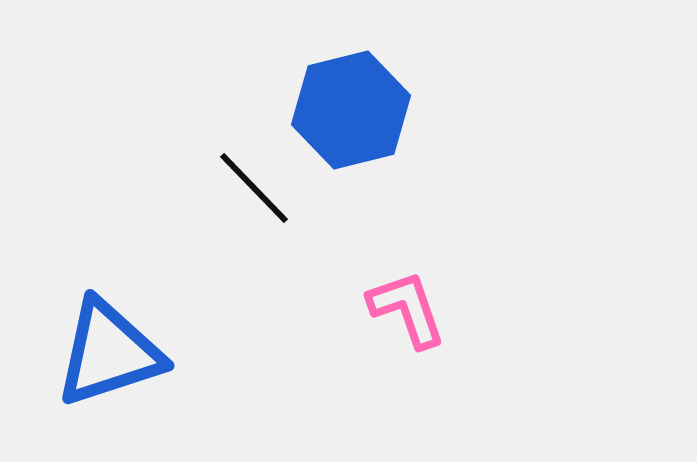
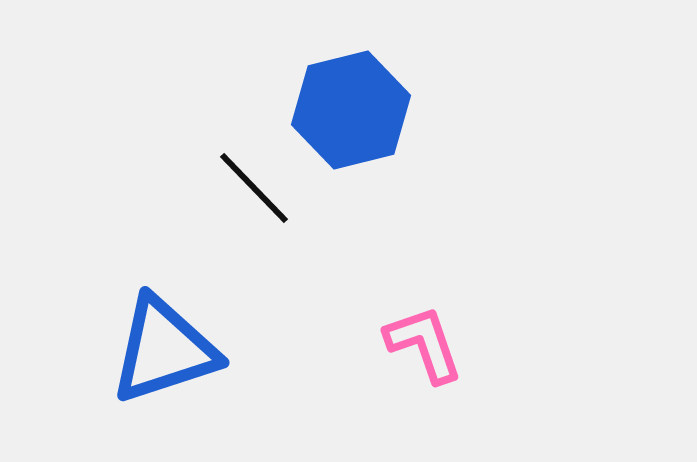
pink L-shape: moved 17 px right, 35 px down
blue triangle: moved 55 px right, 3 px up
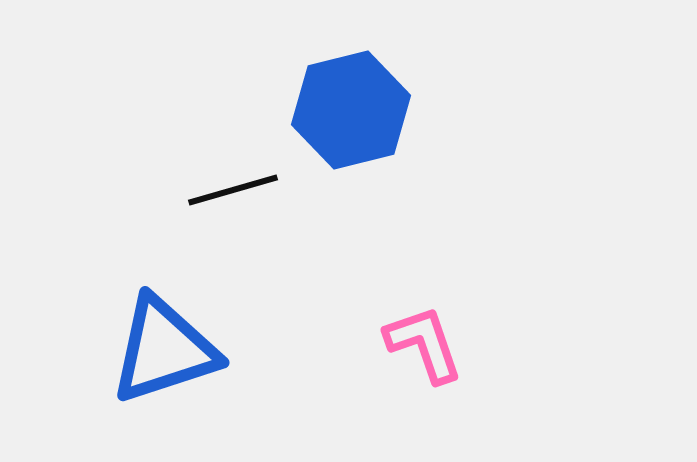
black line: moved 21 px left, 2 px down; rotated 62 degrees counterclockwise
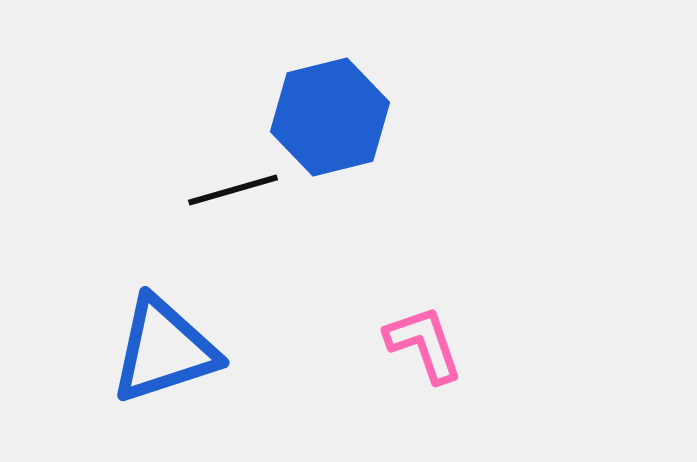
blue hexagon: moved 21 px left, 7 px down
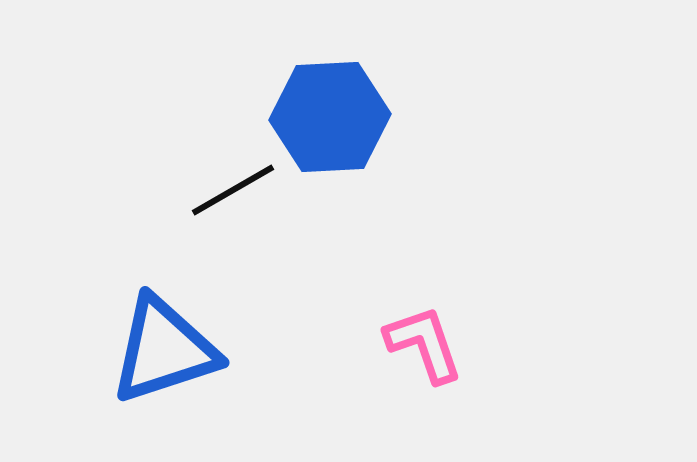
blue hexagon: rotated 11 degrees clockwise
black line: rotated 14 degrees counterclockwise
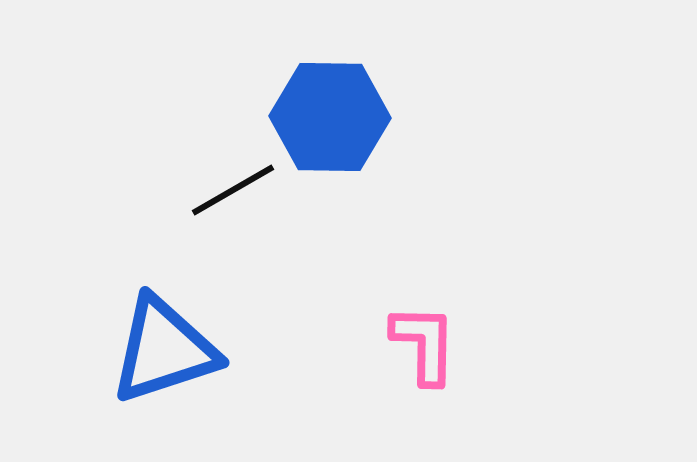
blue hexagon: rotated 4 degrees clockwise
pink L-shape: rotated 20 degrees clockwise
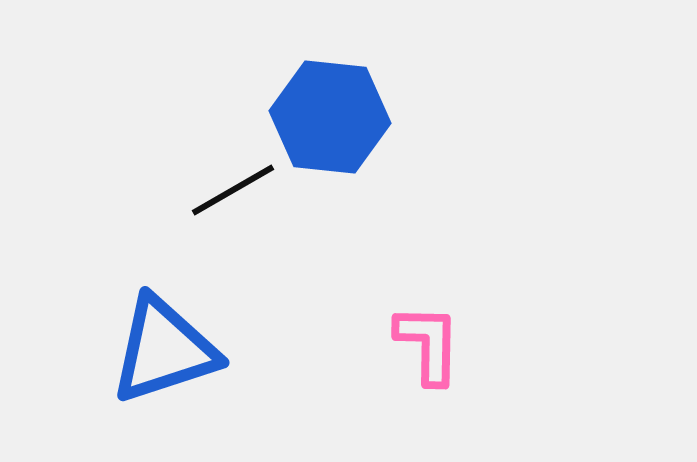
blue hexagon: rotated 5 degrees clockwise
pink L-shape: moved 4 px right
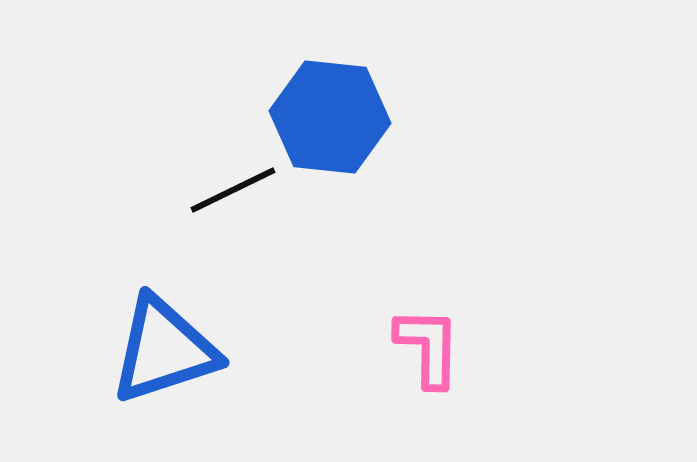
black line: rotated 4 degrees clockwise
pink L-shape: moved 3 px down
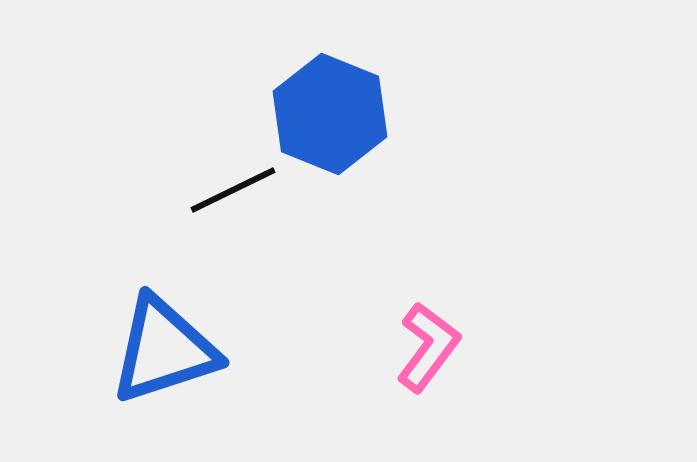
blue hexagon: moved 3 px up; rotated 16 degrees clockwise
pink L-shape: rotated 36 degrees clockwise
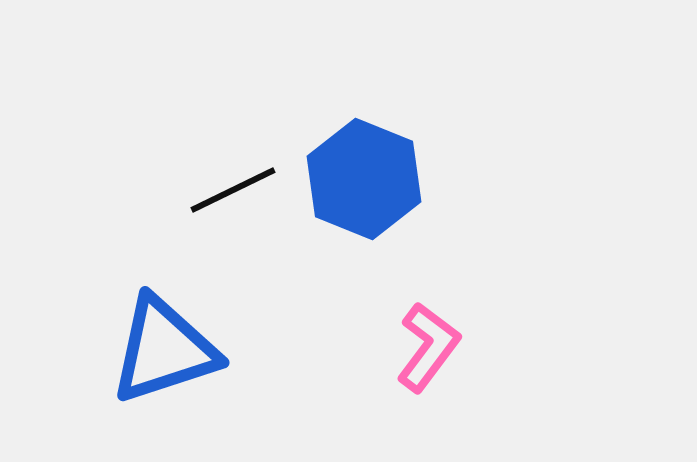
blue hexagon: moved 34 px right, 65 px down
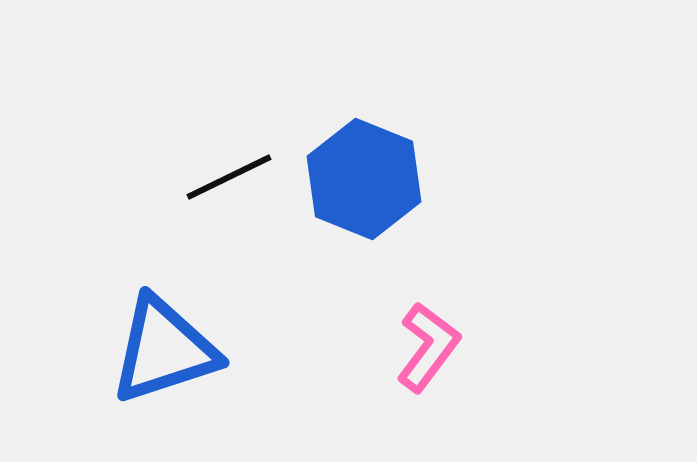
black line: moved 4 px left, 13 px up
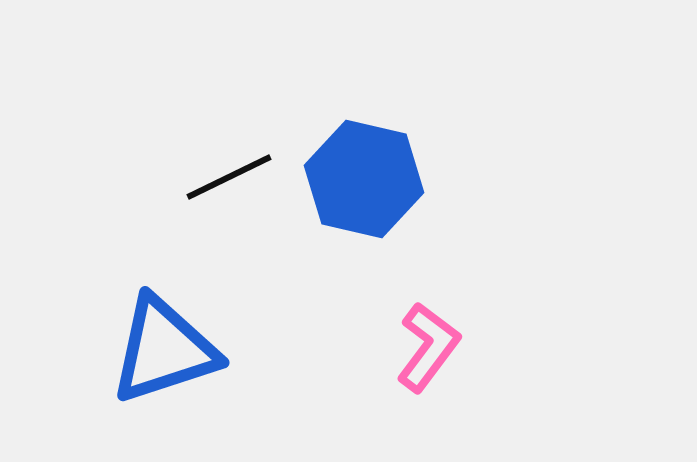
blue hexagon: rotated 9 degrees counterclockwise
